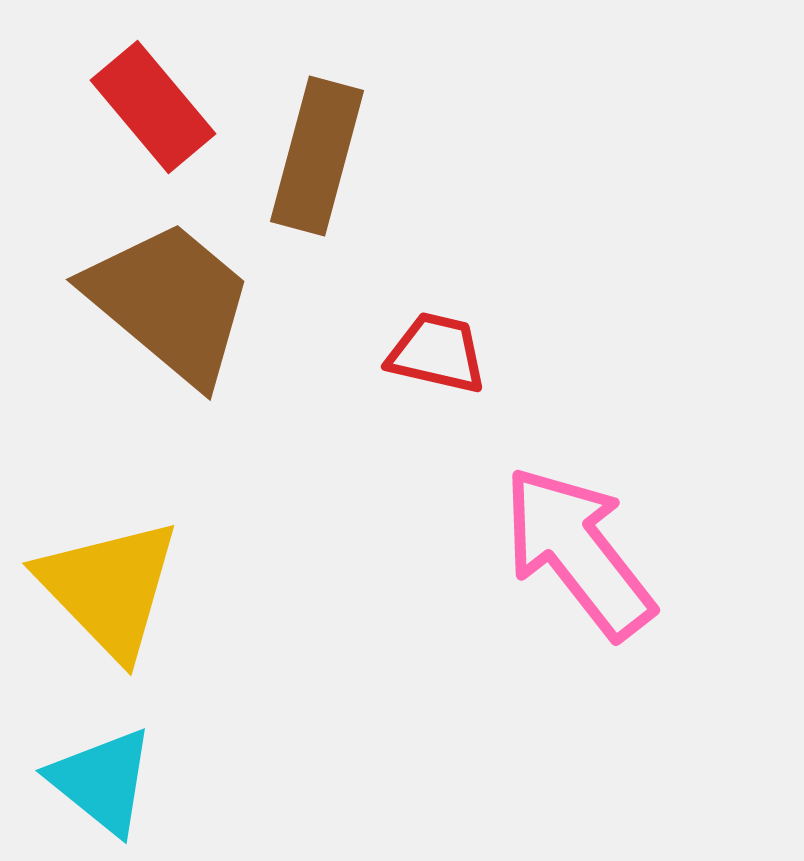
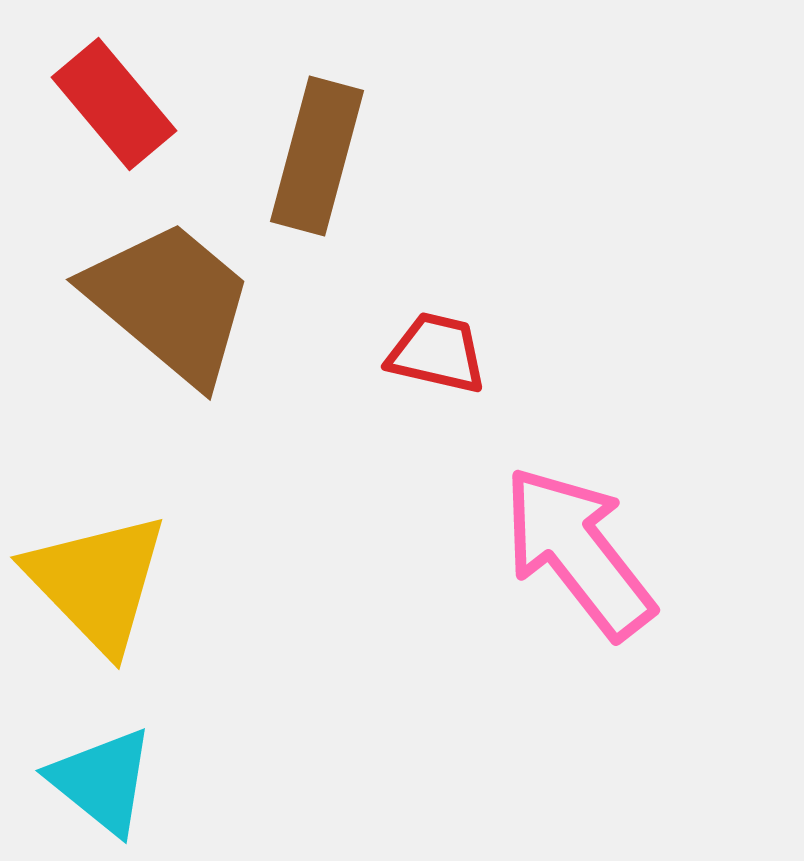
red rectangle: moved 39 px left, 3 px up
yellow triangle: moved 12 px left, 6 px up
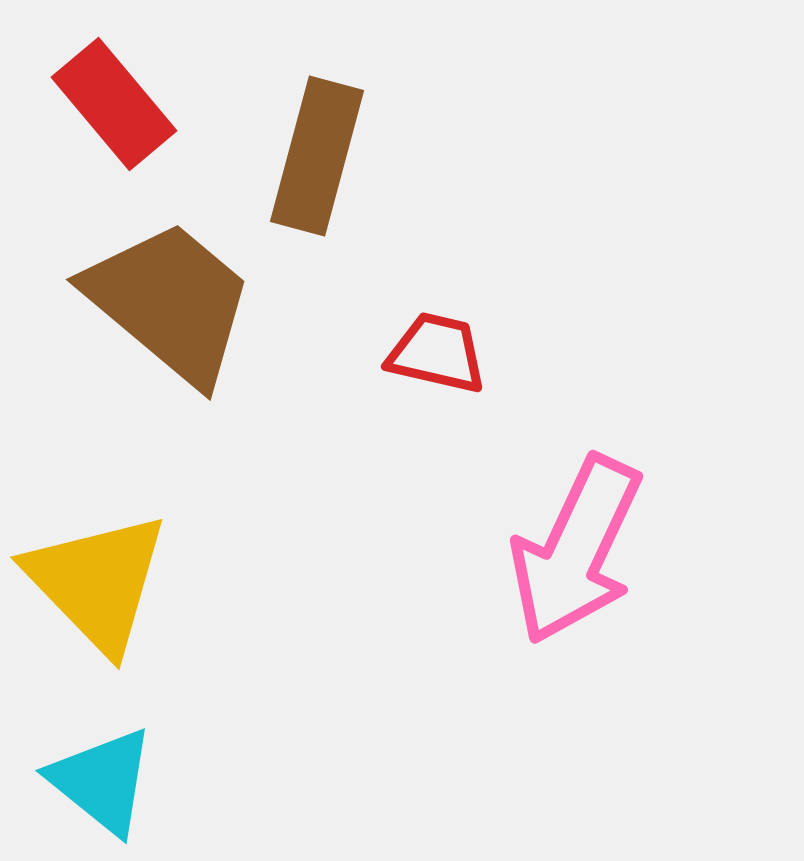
pink arrow: moved 2 px left, 2 px up; rotated 117 degrees counterclockwise
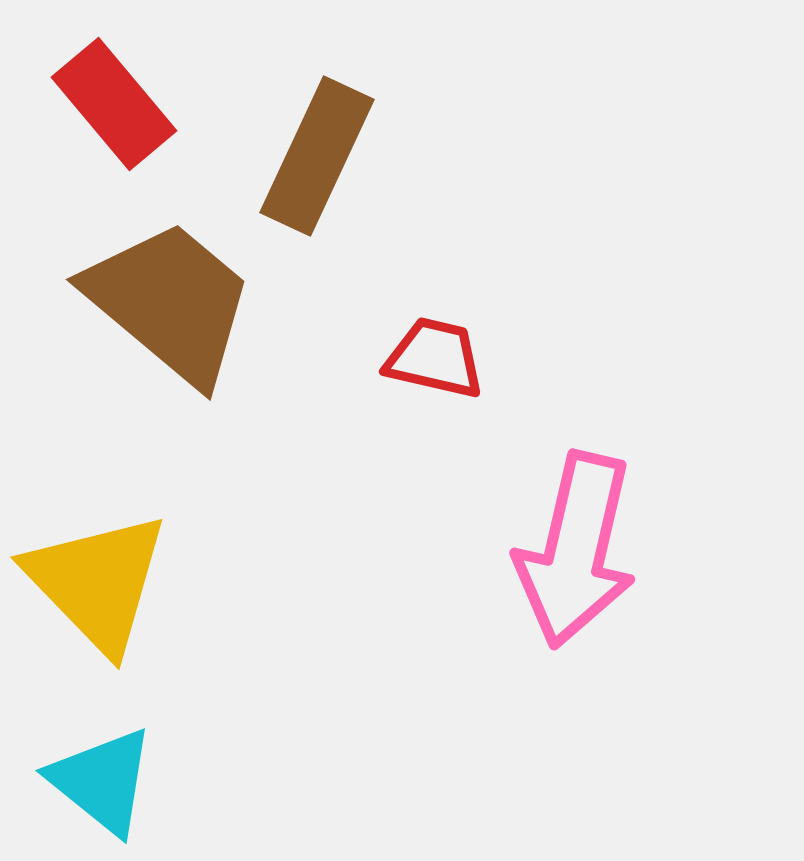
brown rectangle: rotated 10 degrees clockwise
red trapezoid: moved 2 px left, 5 px down
pink arrow: rotated 12 degrees counterclockwise
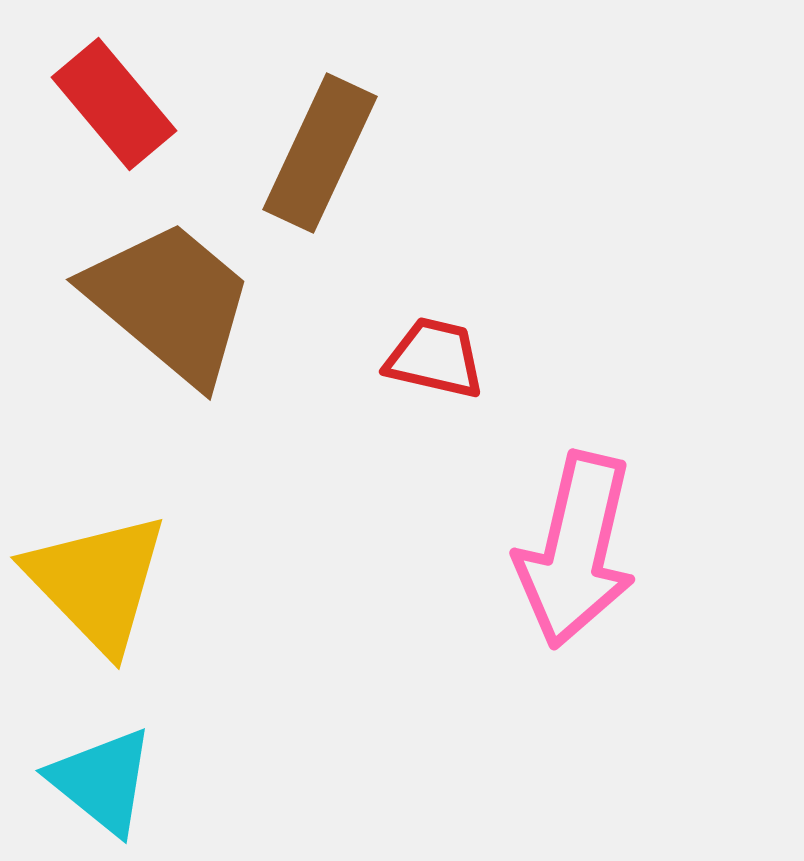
brown rectangle: moved 3 px right, 3 px up
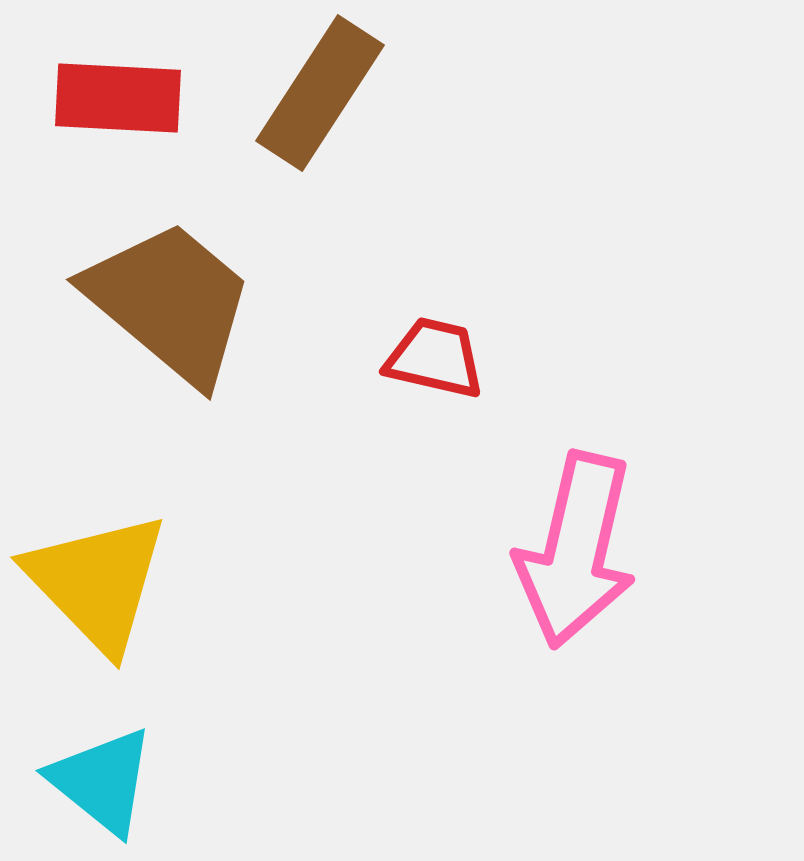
red rectangle: moved 4 px right, 6 px up; rotated 47 degrees counterclockwise
brown rectangle: moved 60 px up; rotated 8 degrees clockwise
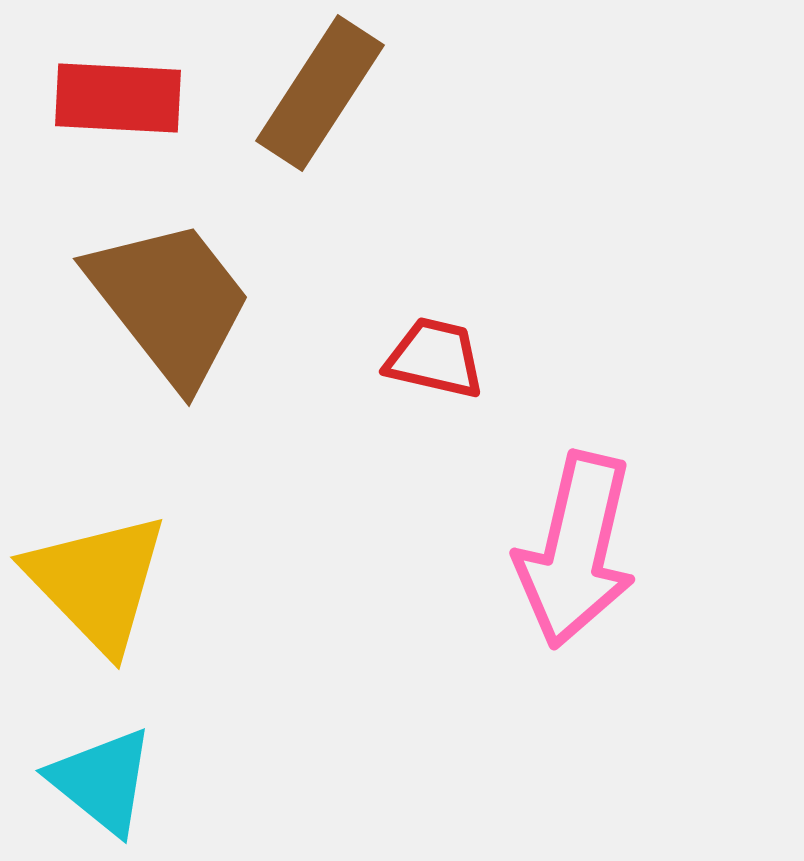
brown trapezoid: rotated 12 degrees clockwise
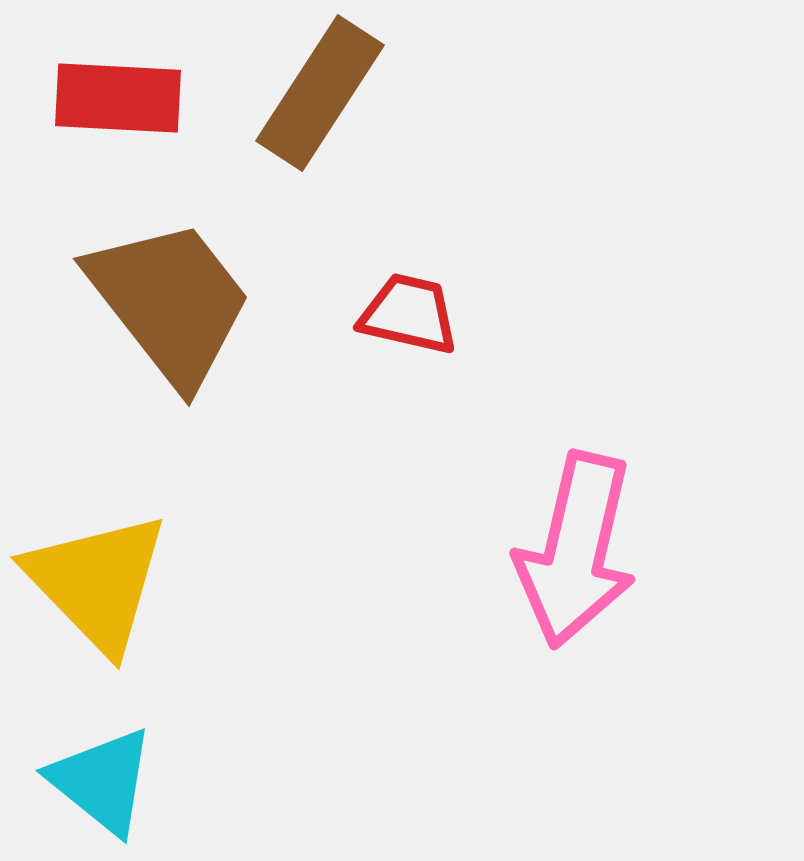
red trapezoid: moved 26 px left, 44 px up
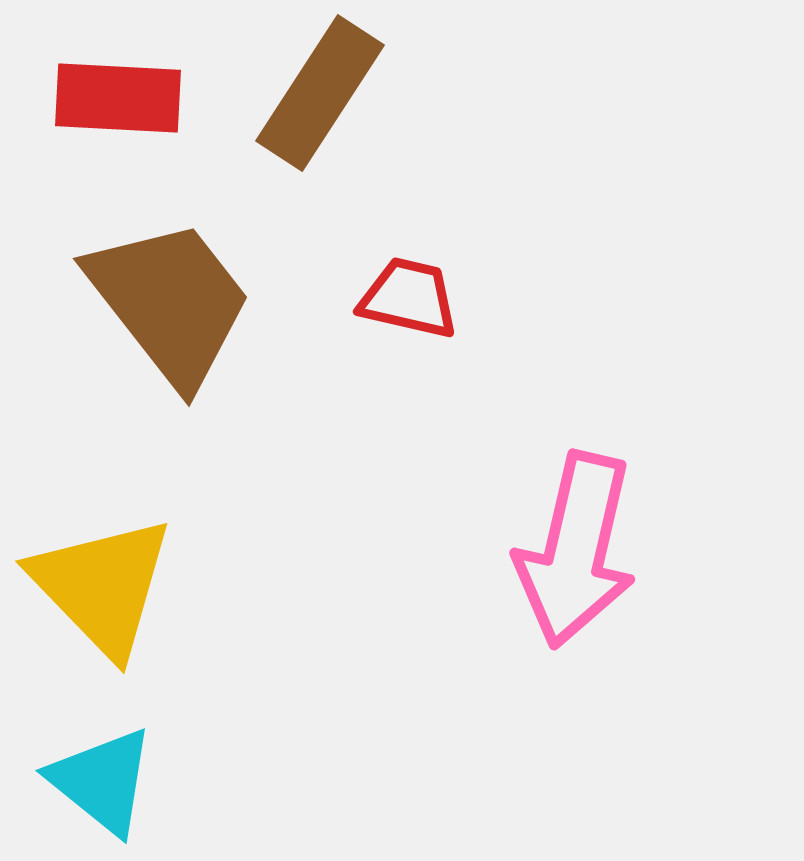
red trapezoid: moved 16 px up
yellow triangle: moved 5 px right, 4 px down
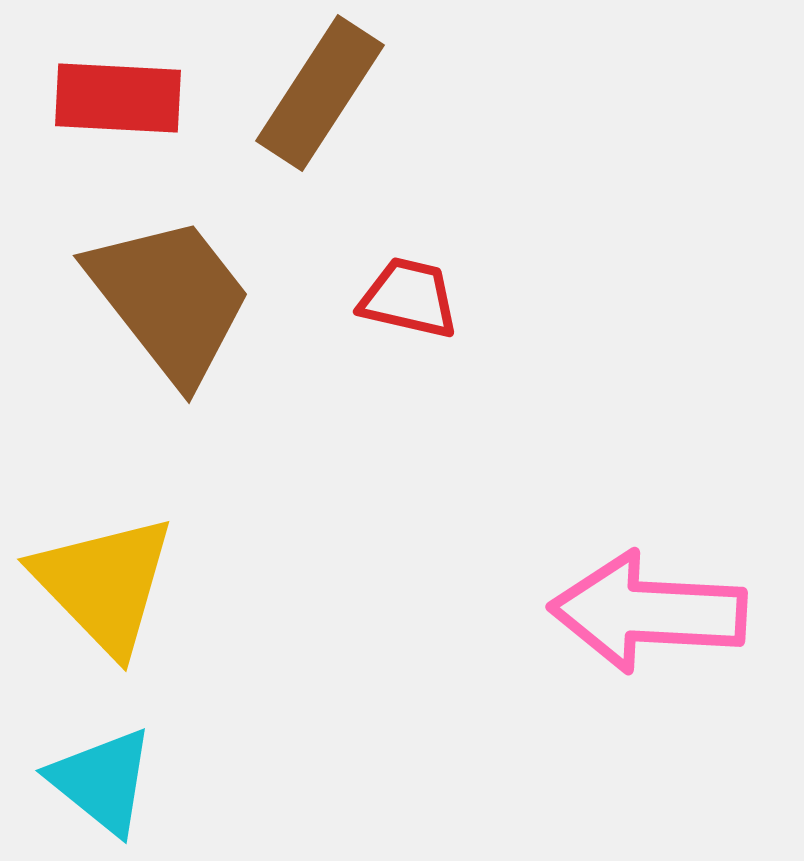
brown trapezoid: moved 3 px up
pink arrow: moved 72 px right, 62 px down; rotated 80 degrees clockwise
yellow triangle: moved 2 px right, 2 px up
